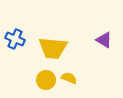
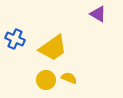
purple triangle: moved 6 px left, 26 px up
yellow trapezoid: rotated 40 degrees counterclockwise
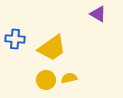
blue cross: rotated 18 degrees counterclockwise
yellow trapezoid: moved 1 px left
yellow semicircle: rotated 35 degrees counterclockwise
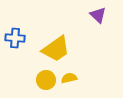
purple triangle: moved 1 px down; rotated 12 degrees clockwise
blue cross: moved 1 px up
yellow trapezoid: moved 4 px right, 1 px down
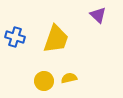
blue cross: moved 1 px up; rotated 12 degrees clockwise
yellow trapezoid: moved 10 px up; rotated 36 degrees counterclockwise
yellow circle: moved 2 px left, 1 px down
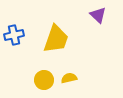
blue cross: moved 1 px left, 2 px up; rotated 30 degrees counterclockwise
yellow circle: moved 1 px up
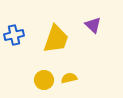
purple triangle: moved 5 px left, 10 px down
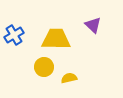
blue cross: rotated 18 degrees counterclockwise
yellow trapezoid: rotated 108 degrees counterclockwise
yellow circle: moved 13 px up
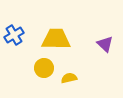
purple triangle: moved 12 px right, 19 px down
yellow circle: moved 1 px down
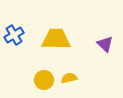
yellow circle: moved 12 px down
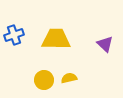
blue cross: rotated 12 degrees clockwise
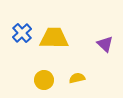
blue cross: moved 8 px right, 2 px up; rotated 24 degrees counterclockwise
yellow trapezoid: moved 2 px left, 1 px up
yellow semicircle: moved 8 px right
